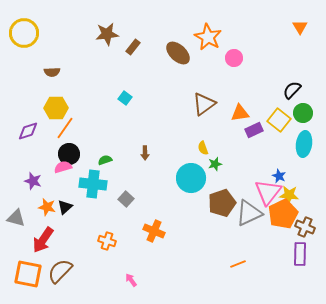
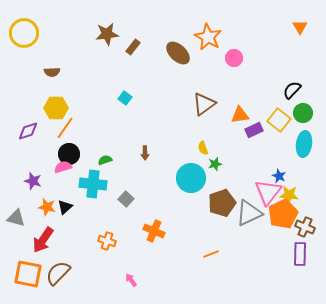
orange triangle at (240, 113): moved 2 px down
orange line at (238, 264): moved 27 px left, 10 px up
brown semicircle at (60, 271): moved 2 px left, 2 px down
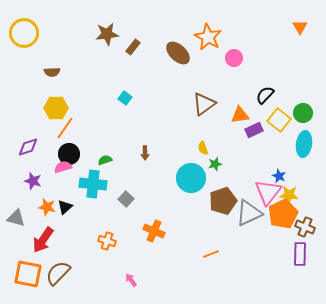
black semicircle at (292, 90): moved 27 px left, 5 px down
purple diamond at (28, 131): moved 16 px down
brown pentagon at (222, 203): moved 1 px right, 2 px up
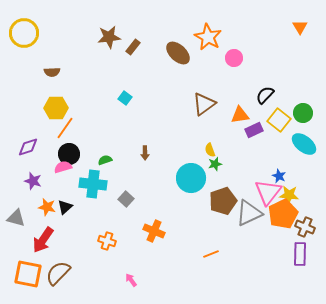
brown star at (107, 34): moved 2 px right, 3 px down
cyan ellipse at (304, 144): rotated 60 degrees counterclockwise
yellow semicircle at (203, 148): moved 7 px right, 2 px down
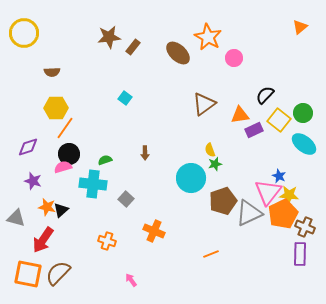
orange triangle at (300, 27): rotated 21 degrees clockwise
black triangle at (65, 207): moved 4 px left, 3 px down
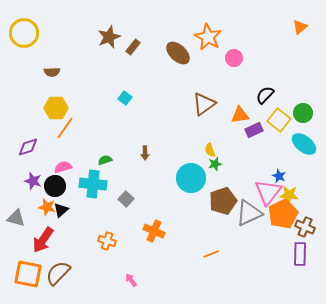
brown star at (109, 37): rotated 15 degrees counterclockwise
black circle at (69, 154): moved 14 px left, 32 px down
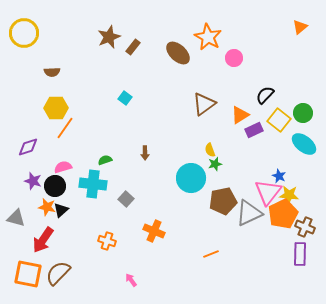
orange triangle at (240, 115): rotated 24 degrees counterclockwise
brown pentagon at (223, 201): rotated 8 degrees clockwise
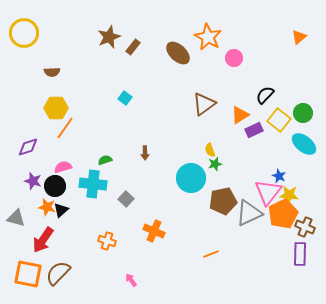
orange triangle at (300, 27): moved 1 px left, 10 px down
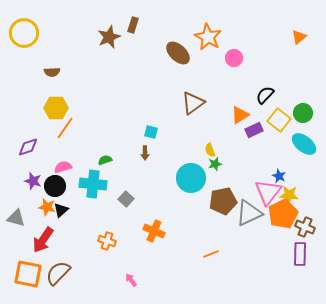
brown rectangle at (133, 47): moved 22 px up; rotated 21 degrees counterclockwise
cyan square at (125, 98): moved 26 px right, 34 px down; rotated 24 degrees counterclockwise
brown triangle at (204, 104): moved 11 px left, 1 px up
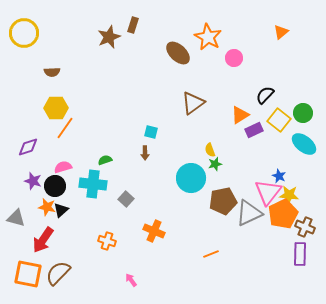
orange triangle at (299, 37): moved 18 px left, 5 px up
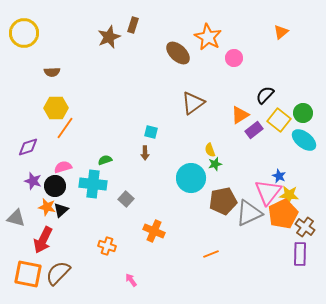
purple rectangle at (254, 130): rotated 12 degrees counterclockwise
cyan ellipse at (304, 144): moved 4 px up
brown cross at (305, 227): rotated 12 degrees clockwise
red arrow at (43, 240): rotated 8 degrees counterclockwise
orange cross at (107, 241): moved 5 px down
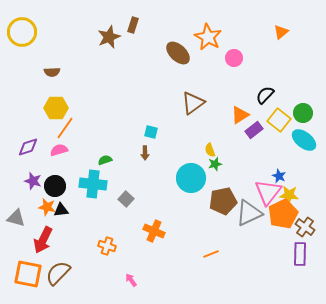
yellow circle at (24, 33): moved 2 px left, 1 px up
pink semicircle at (63, 167): moved 4 px left, 17 px up
black triangle at (61, 210): rotated 35 degrees clockwise
